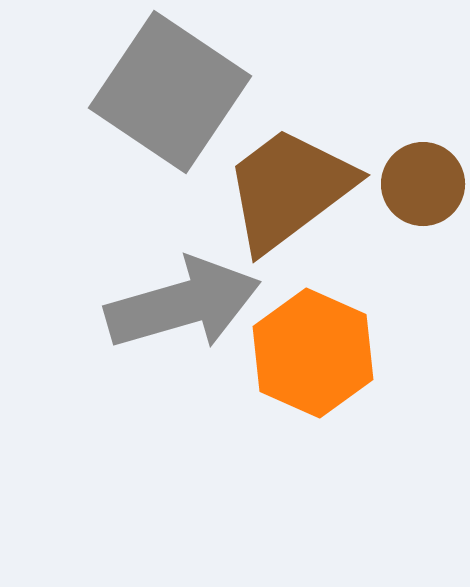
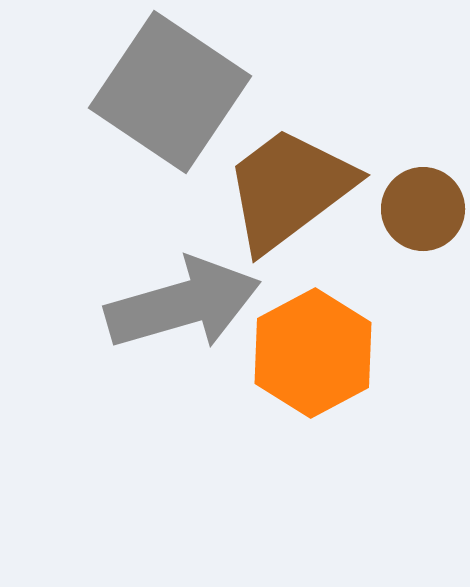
brown circle: moved 25 px down
orange hexagon: rotated 8 degrees clockwise
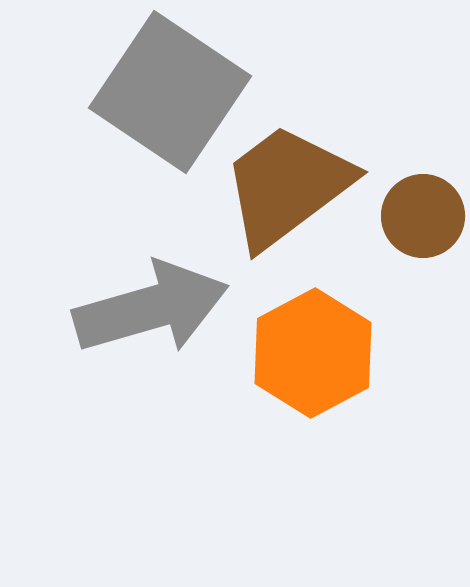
brown trapezoid: moved 2 px left, 3 px up
brown circle: moved 7 px down
gray arrow: moved 32 px left, 4 px down
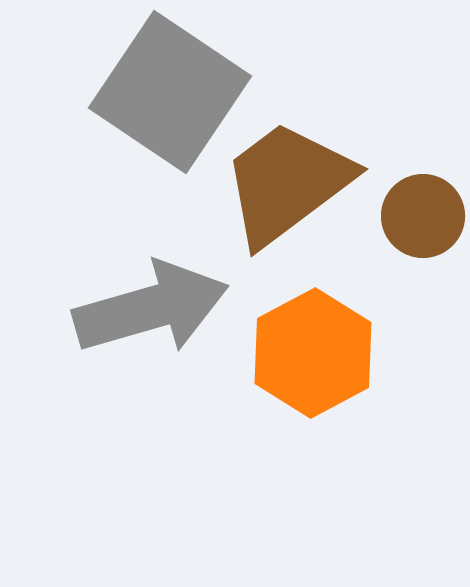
brown trapezoid: moved 3 px up
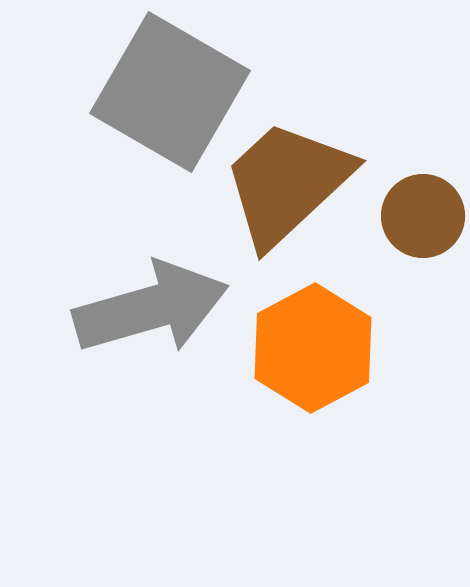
gray square: rotated 4 degrees counterclockwise
brown trapezoid: rotated 6 degrees counterclockwise
orange hexagon: moved 5 px up
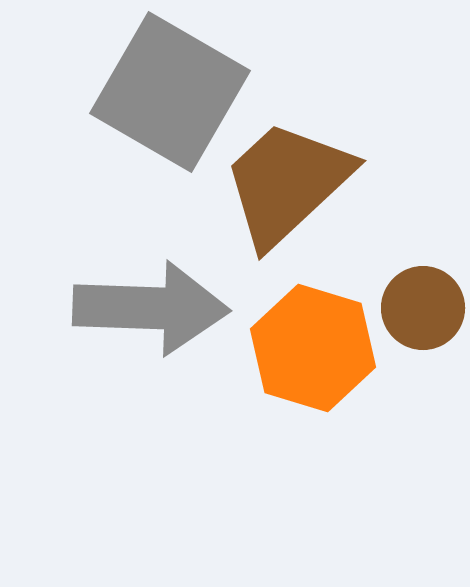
brown circle: moved 92 px down
gray arrow: rotated 18 degrees clockwise
orange hexagon: rotated 15 degrees counterclockwise
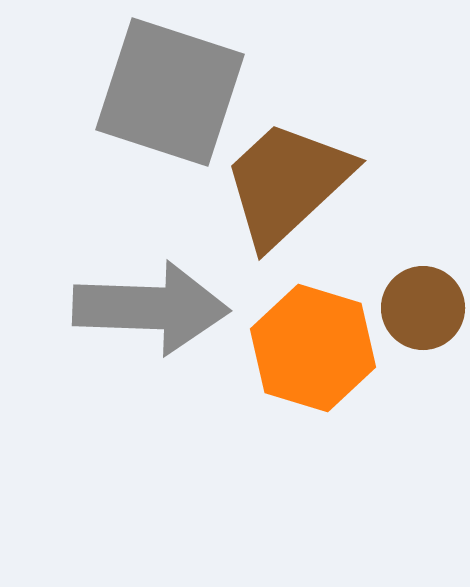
gray square: rotated 12 degrees counterclockwise
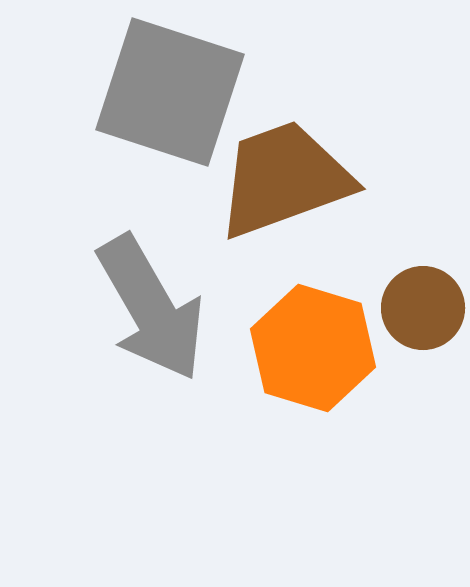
brown trapezoid: moved 3 px left, 4 px up; rotated 23 degrees clockwise
gray arrow: rotated 58 degrees clockwise
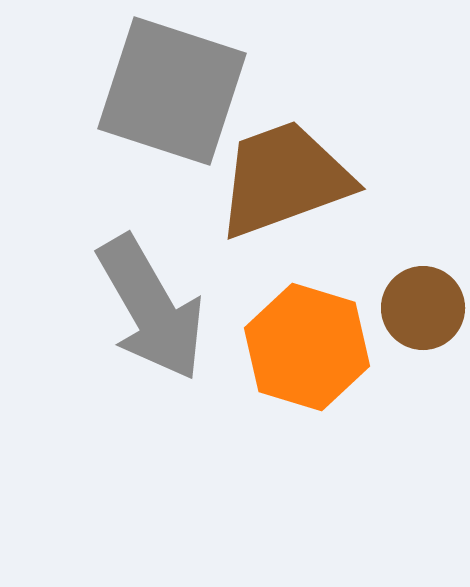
gray square: moved 2 px right, 1 px up
orange hexagon: moved 6 px left, 1 px up
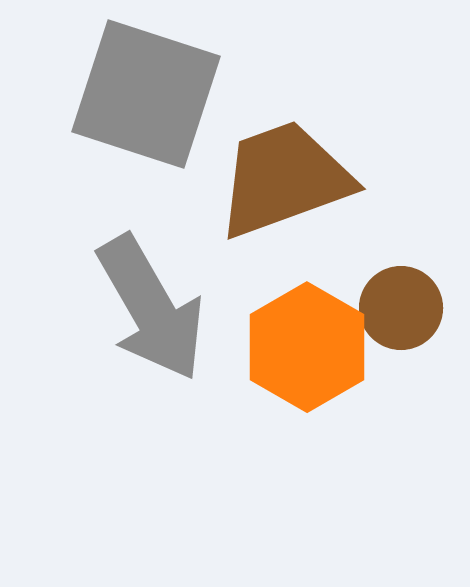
gray square: moved 26 px left, 3 px down
brown circle: moved 22 px left
orange hexagon: rotated 13 degrees clockwise
